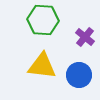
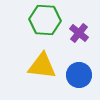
green hexagon: moved 2 px right
purple cross: moved 6 px left, 4 px up
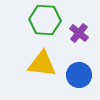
yellow triangle: moved 2 px up
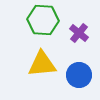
green hexagon: moved 2 px left
yellow triangle: rotated 12 degrees counterclockwise
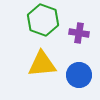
green hexagon: rotated 16 degrees clockwise
purple cross: rotated 30 degrees counterclockwise
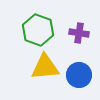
green hexagon: moved 5 px left, 10 px down
yellow triangle: moved 3 px right, 3 px down
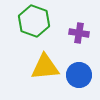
green hexagon: moved 4 px left, 9 px up
